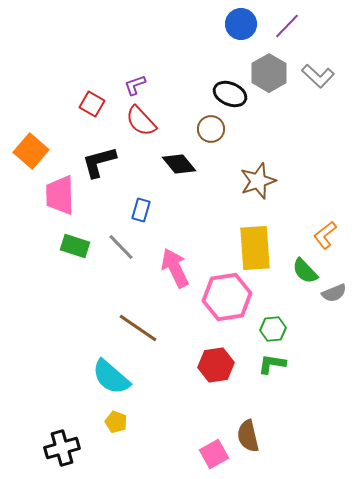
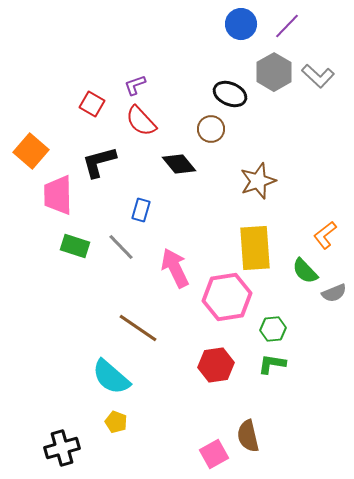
gray hexagon: moved 5 px right, 1 px up
pink trapezoid: moved 2 px left
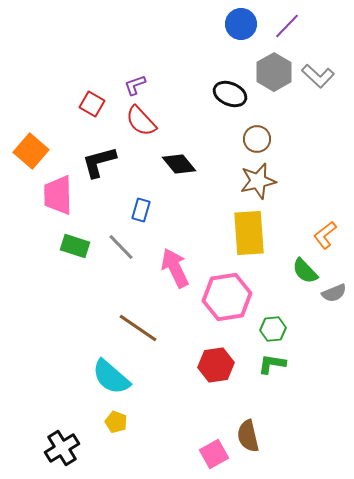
brown circle: moved 46 px right, 10 px down
brown star: rotated 6 degrees clockwise
yellow rectangle: moved 6 px left, 15 px up
black cross: rotated 16 degrees counterclockwise
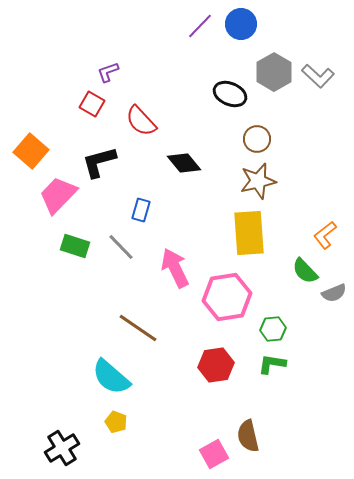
purple line: moved 87 px left
purple L-shape: moved 27 px left, 13 px up
black diamond: moved 5 px right, 1 px up
pink trapezoid: rotated 45 degrees clockwise
